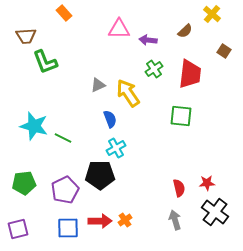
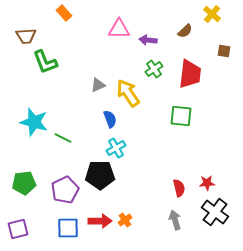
brown square: rotated 24 degrees counterclockwise
cyan star: moved 4 px up
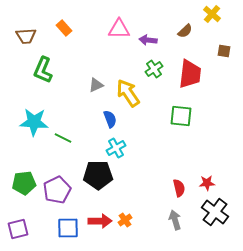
orange rectangle: moved 15 px down
green L-shape: moved 2 px left, 8 px down; rotated 44 degrees clockwise
gray triangle: moved 2 px left
cyan star: rotated 12 degrees counterclockwise
black pentagon: moved 2 px left
purple pentagon: moved 8 px left
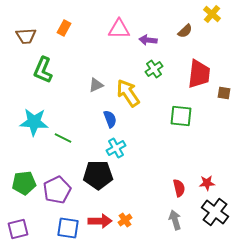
orange rectangle: rotated 70 degrees clockwise
brown square: moved 42 px down
red trapezoid: moved 9 px right
blue square: rotated 10 degrees clockwise
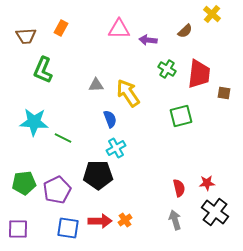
orange rectangle: moved 3 px left
green cross: moved 13 px right; rotated 24 degrees counterclockwise
gray triangle: rotated 21 degrees clockwise
green square: rotated 20 degrees counterclockwise
purple square: rotated 15 degrees clockwise
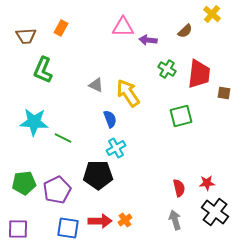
pink triangle: moved 4 px right, 2 px up
gray triangle: rotated 28 degrees clockwise
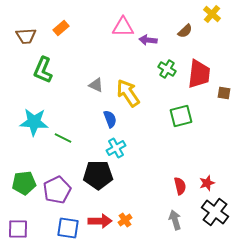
orange rectangle: rotated 21 degrees clockwise
red star: rotated 14 degrees counterclockwise
red semicircle: moved 1 px right, 2 px up
